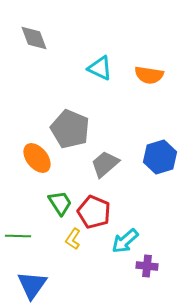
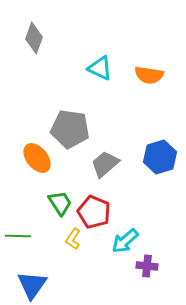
gray diamond: rotated 40 degrees clockwise
gray pentagon: rotated 15 degrees counterclockwise
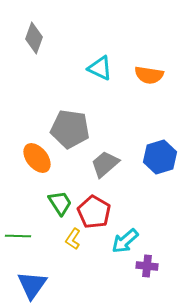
red pentagon: rotated 8 degrees clockwise
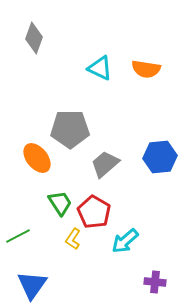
orange semicircle: moved 3 px left, 6 px up
gray pentagon: rotated 9 degrees counterclockwise
blue hexagon: rotated 12 degrees clockwise
green line: rotated 30 degrees counterclockwise
purple cross: moved 8 px right, 16 px down
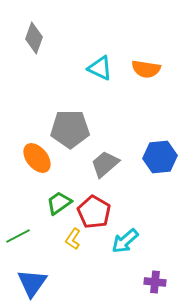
green trapezoid: moved 1 px left; rotated 92 degrees counterclockwise
blue triangle: moved 2 px up
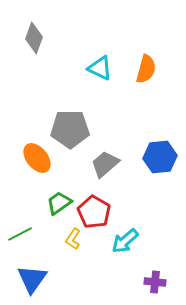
orange semicircle: rotated 84 degrees counterclockwise
green line: moved 2 px right, 2 px up
blue triangle: moved 4 px up
